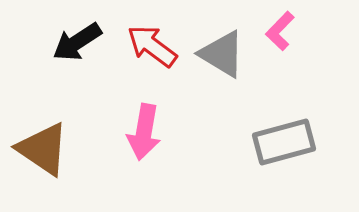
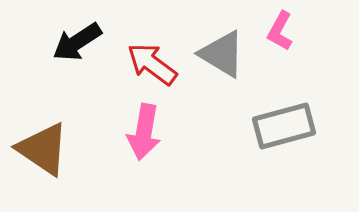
pink L-shape: rotated 15 degrees counterclockwise
red arrow: moved 18 px down
gray rectangle: moved 16 px up
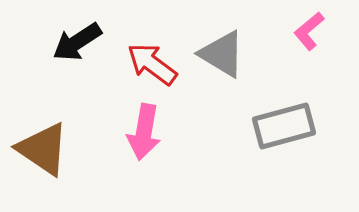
pink L-shape: moved 29 px right; rotated 21 degrees clockwise
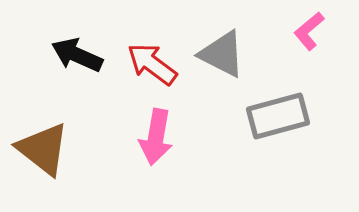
black arrow: moved 13 px down; rotated 57 degrees clockwise
gray triangle: rotated 4 degrees counterclockwise
gray rectangle: moved 6 px left, 10 px up
pink arrow: moved 12 px right, 5 px down
brown triangle: rotated 4 degrees clockwise
